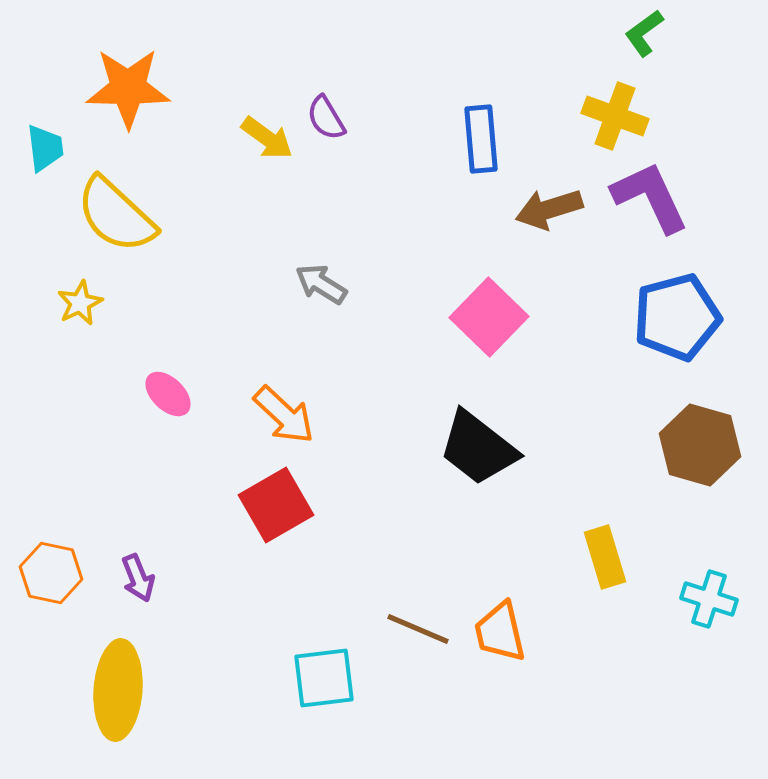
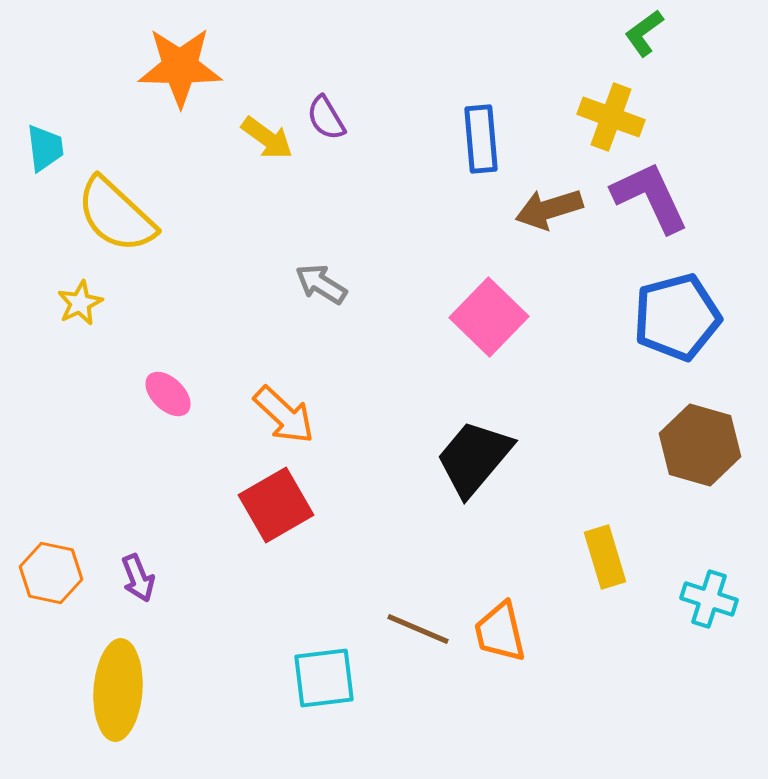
orange star: moved 52 px right, 21 px up
yellow cross: moved 4 px left, 1 px down
black trapezoid: moved 4 px left, 10 px down; rotated 92 degrees clockwise
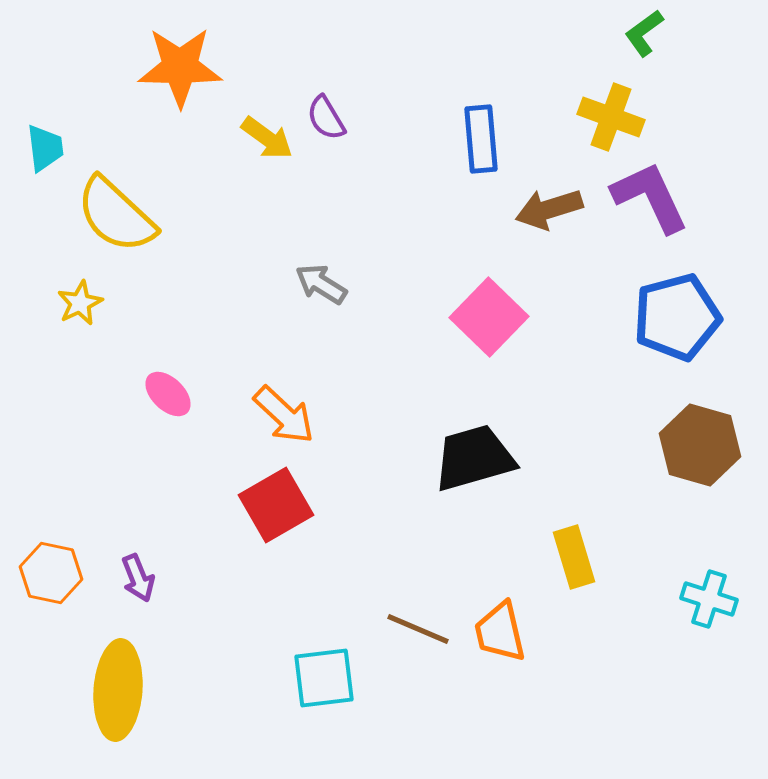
black trapezoid: rotated 34 degrees clockwise
yellow rectangle: moved 31 px left
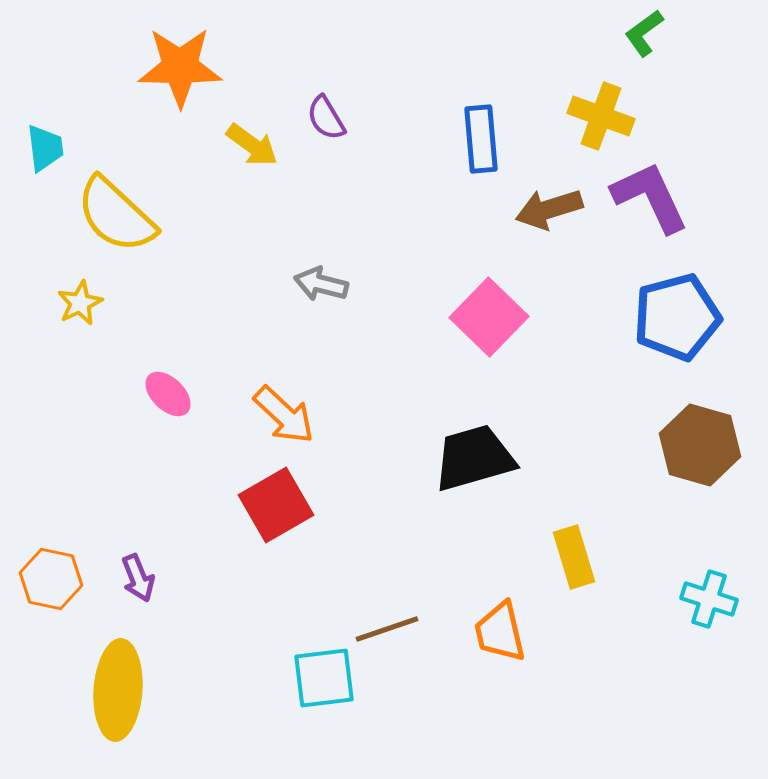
yellow cross: moved 10 px left, 1 px up
yellow arrow: moved 15 px left, 7 px down
gray arrow: rotated 18 degrees counterclockwise
orange hexagon: moved 6 px down
brown line: moved 31 px left; rotated 42 degrees counterclockwise
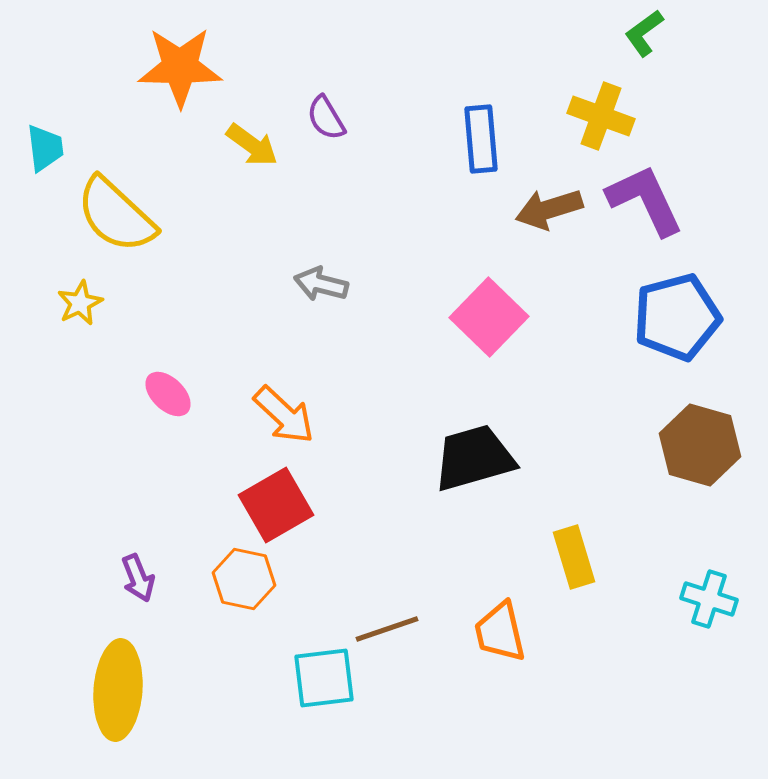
purple L-shape: moved 5 px left, 3 px down
orange hexagon: moved 193 px right
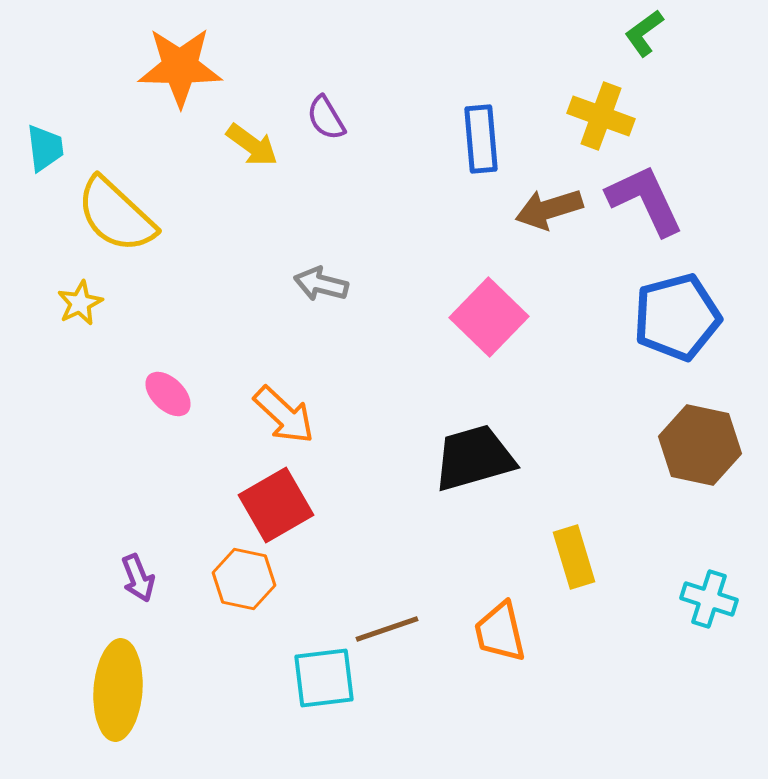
brown hexagon: rotated 4 degrees counterclockwise
